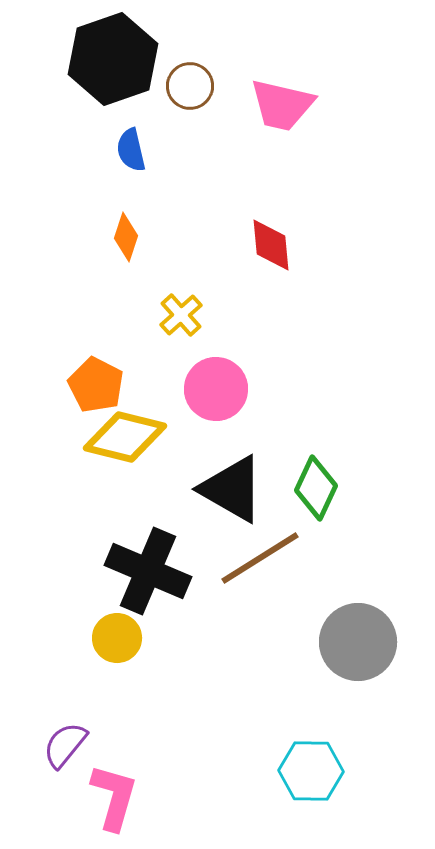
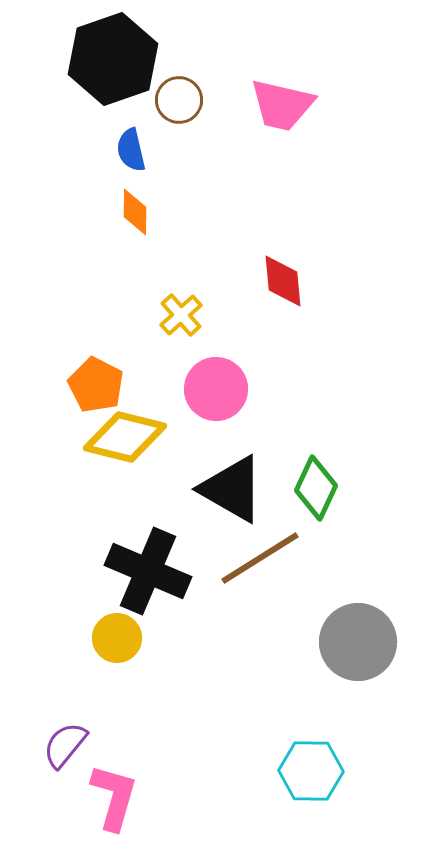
brown circle: moved 11 px left, 14 px down
orange diamond: moved 9 px right, 25 px up; rotated 18 degrees counterclockwise
red diamond: moved 12 px right, 36 px down
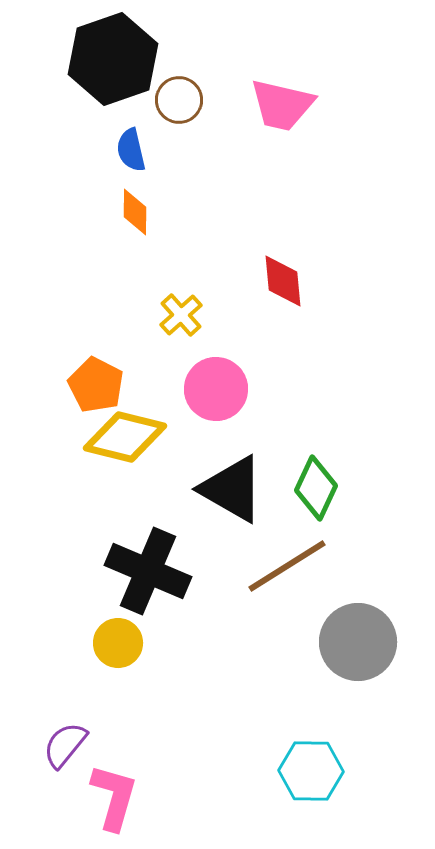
brown line: moved 27 px right, 8 px down
yellow circle: moved 1 px right, 5 px down
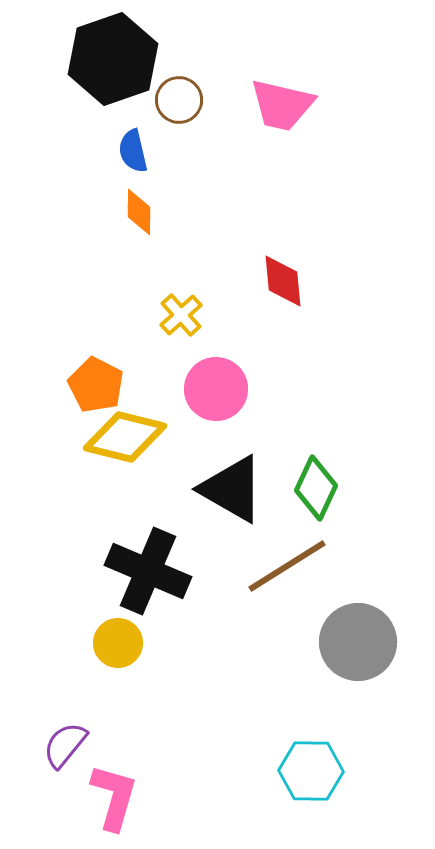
blue semicircle: moved 2 px right, 1 px down
orange diamond: moved 4 px right
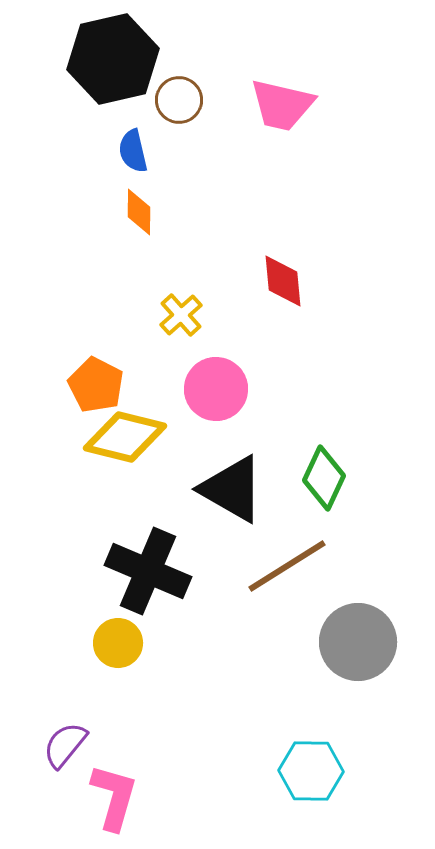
black hexagon: rotated 6 degrees clockwise
green diamond: moved 8 px right, 10 px up
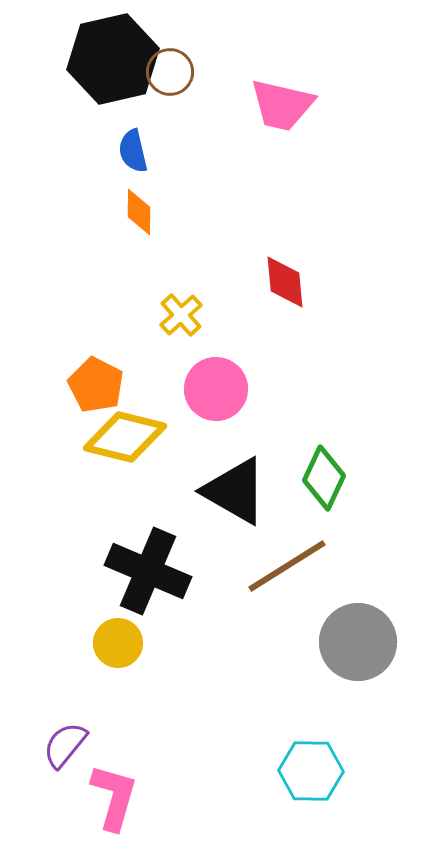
brown circle: moved 9 px left, 28 px up
red diamond: moved 2 px right, 1 px down
black triangle: moved 3 px right, 2 px down
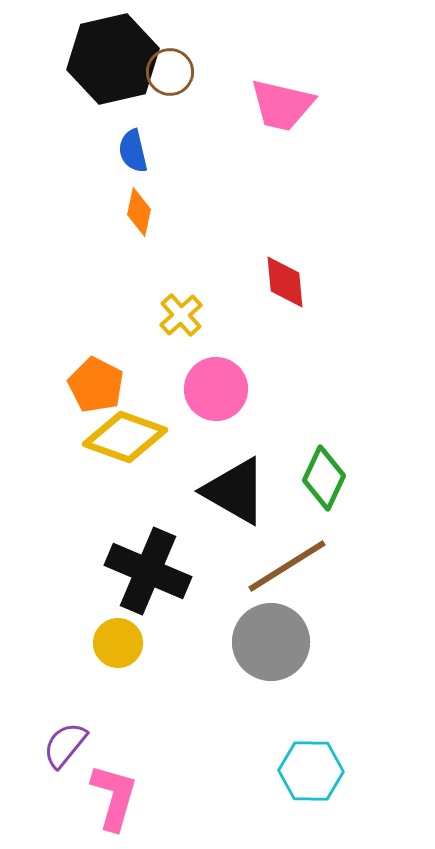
orange diamond: rotated 12 degrees clockwise
yellow diamond: rotated 6 degrees clockwise
gray circle: moved 87 px left
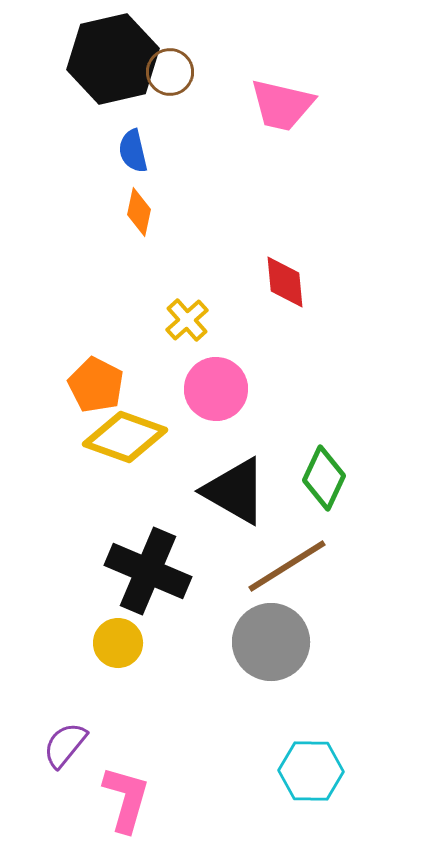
yellow cross: moved 6 px right, 5 px down
pink L-shape: moved 12 px right, 2 px down
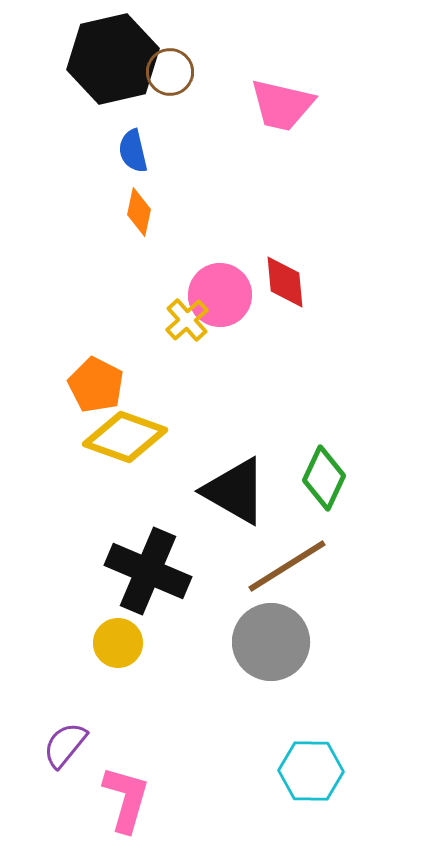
pink circle: moved 4 px right, 94 px up
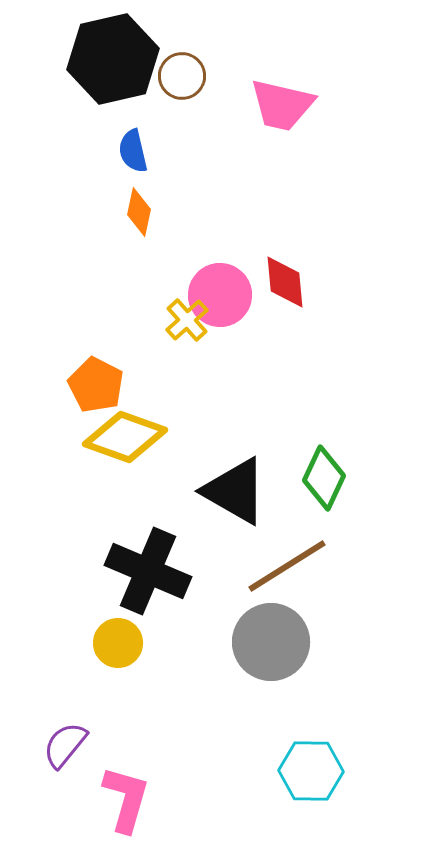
brown circle: moved 12 px right, 4 px down
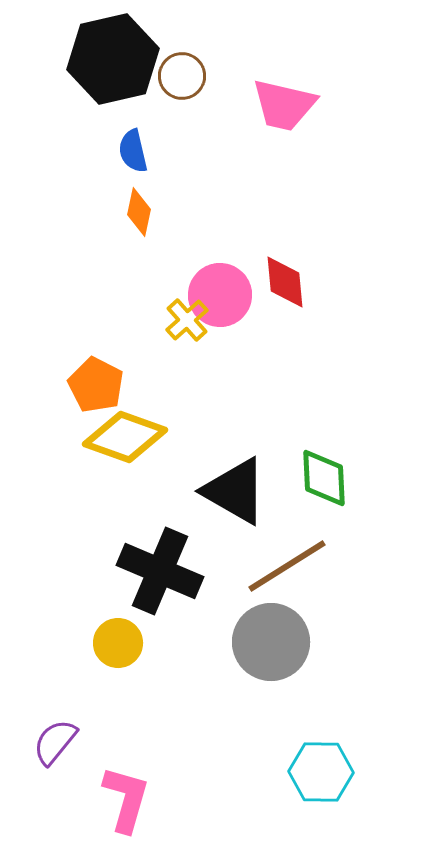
pink trapezoid: moved 2 px right
green diamond: rotated 28 degrees counterclockwise
black cross: moved 12 px right
purple semicircle: moved 10 px left, 3 px up
cyan hexagon: moved 10 px right, 1 px down
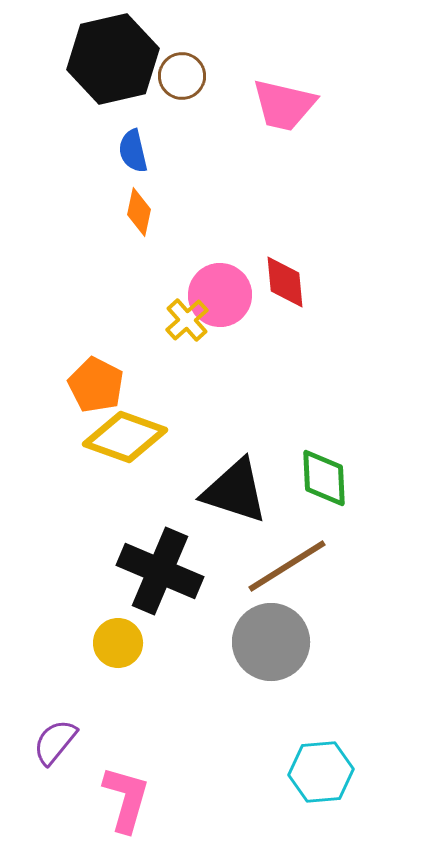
black triangle: rotated 12 degrees counterclockwise
cyan hexagon: rotated 6 degrees counterclockwise
